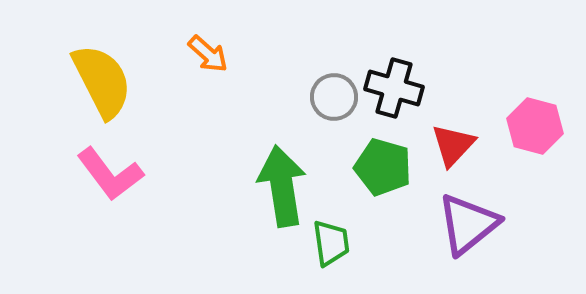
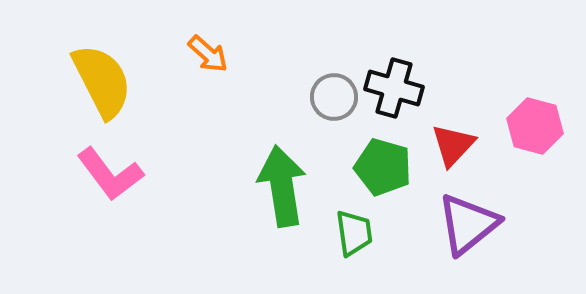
green trapezoid: moved 23 px right, 10 px up
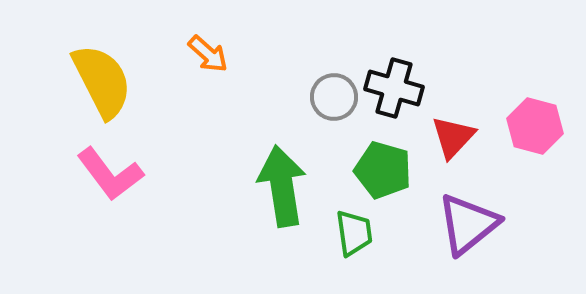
red triangle: moved 8 px up
green pentagon: moved 3 px down
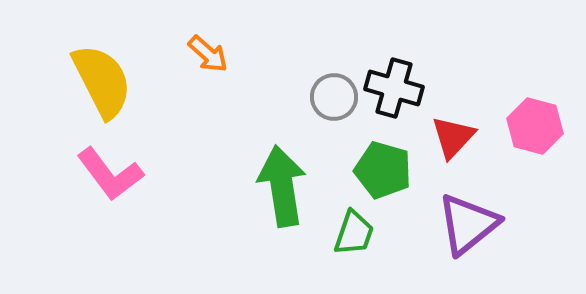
green trapezoid: rotated 27 degrees clockwise
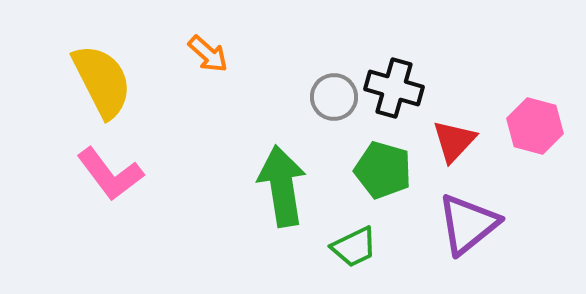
red triangle: moved 1 px right, 4 px down
green trapezoid: moved 14 px down; rotated 45 degrees clockwise
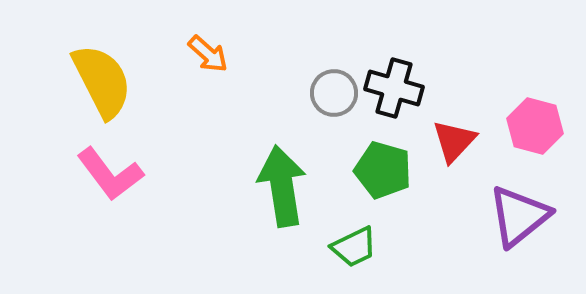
gray circle: moved 4 px up
purple triangle: moved 51 px right, 8 px up
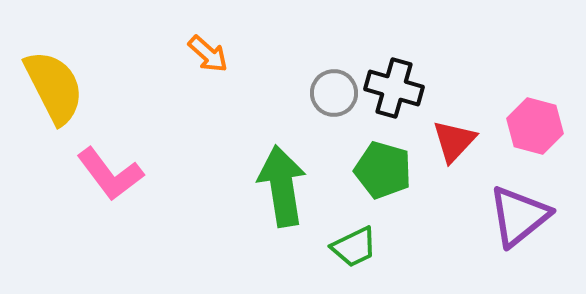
yellow semicircle: moved 48 px left, 6 px down
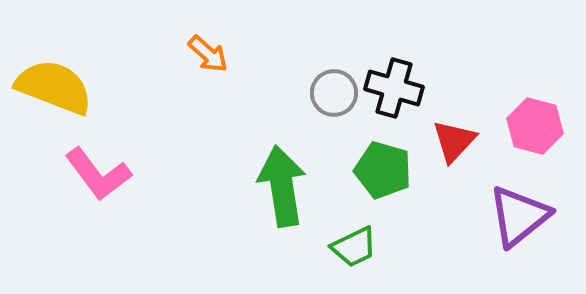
yellow semicircle: rotated 42 degrees counterclockwise
pink L-shape: moved 12 px left
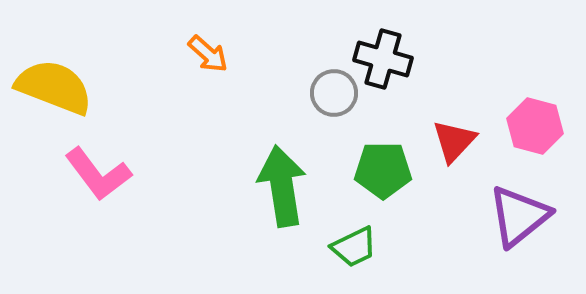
black cross: moved 11 px left, 29 px up
green pentagon: rotated 16 degrees counterclockwise
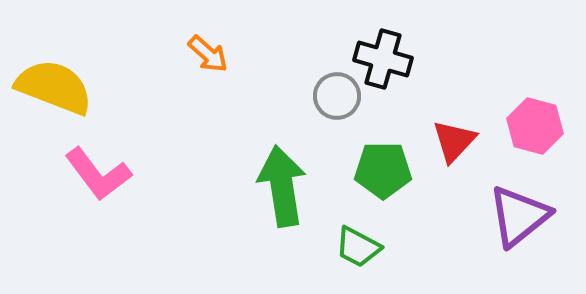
gray circle: moved 3 px right, 3 px down
green trapezoid: moved 4 px right; rotated 54 degrees clockwise
